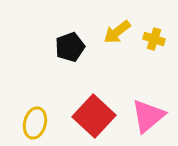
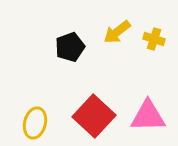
pink triangle: rotated 39 degrees clockwise
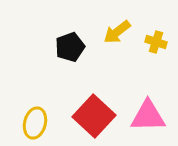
yellow cross: moved 2 px right, 3 px down
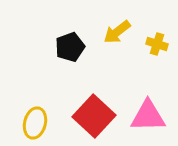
yellow cross: moved 1 px right, 2 px down
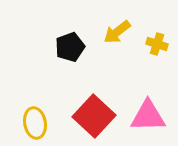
yellow ellipse: rotated 24 degrees counterclockwise
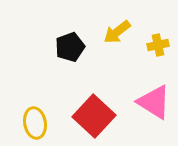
yellow cross: moved 1 px right, 1 px down; rotated 30 degrees counterclockwise
pink triangle: moved 6 px right, 14 px up; rotated 33 degrees clockwise
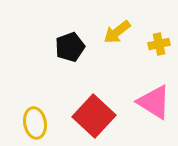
yellow cross: moved 1 px right, 1 px up
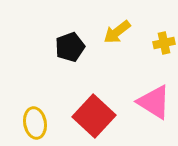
yellow cross: moved 5 px right, 1 px up
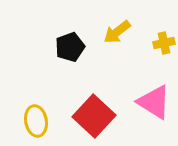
yellow ellipse: moved 1 px right, 2 px up
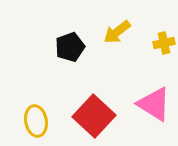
pink triangle: moved 2 px down
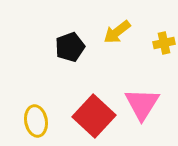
pink triangle: moved 12 px left; rotated 30 degrees clockwise
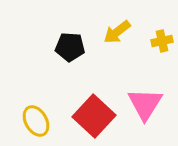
yellow cross: moved 2 px left, 2 px up
black pentagon: rotated 24 degrees clockwise
pink triangle: moved 3 px right
yellow ellipse: rotated 20 degrees counterclockwise
